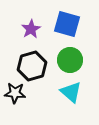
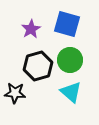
black hexagon: moved 6 px right
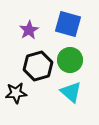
blue square: moved 1 px right
purple star: moved 2 px left, 1 px down
black star: moved 1 px right; rotated 10 degrees counterclockwise
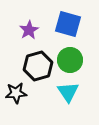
cyan triangle: moved 3 px left; rotated 15 degrees clockwise
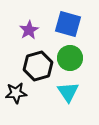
green circle: moved 2 px up
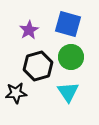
green circle: moved 1 px right, 1 px up
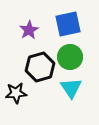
blue square: rotated 28 degrees counterclockwise
green circle: moved 1 px left
black hexagon: moved 2 px right, 1 px down
cyan triangle: moved 3 px right, 4 px up
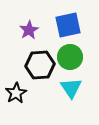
blue square: moved 1 px down
black hexagon: moved 2 px up; rotated 12 degrees clockwise
black star: rotated 25 degrees counterclockwise
